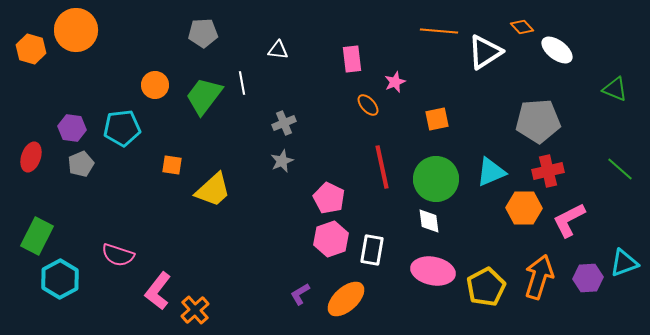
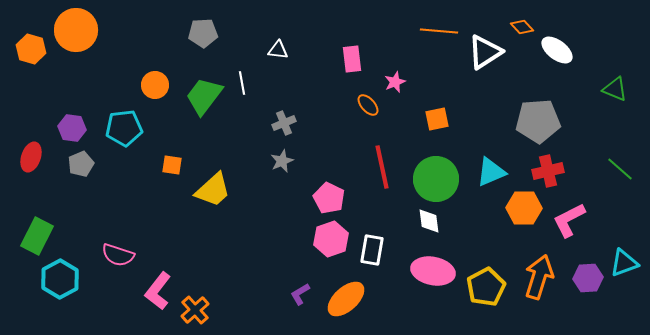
cyan pentagon at (122, 128): moved 2 px right
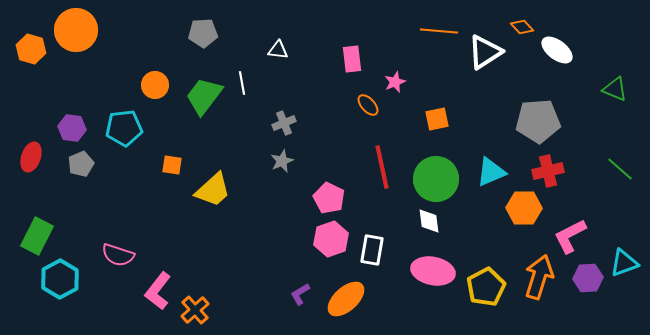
pink L-shape at (569, 220): moved 1 px right, 16 px down
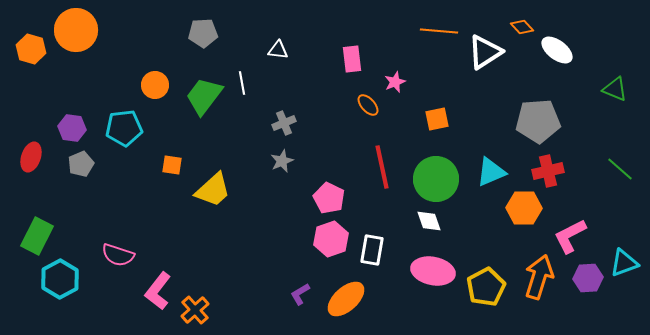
white diamond at (429, 221): rotated 12 degrees counterclockwise
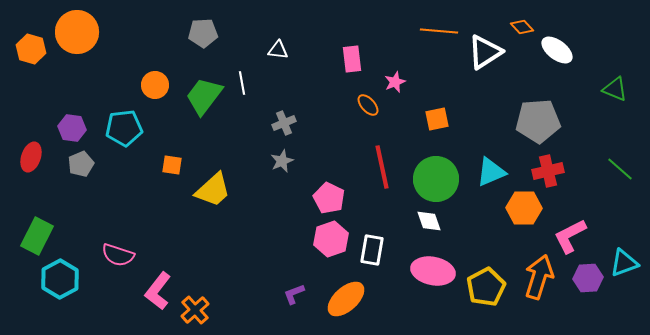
orange circle at (76, 30): moved 1 px right, 2 px down
purple L-shape at (300, 294): moved 6 px left; rotated 10 degrees clockwise
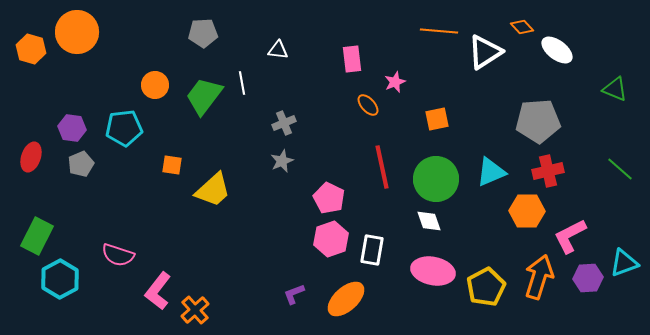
orange hexagon at (524, 208): moved 3 px right, 3 px down
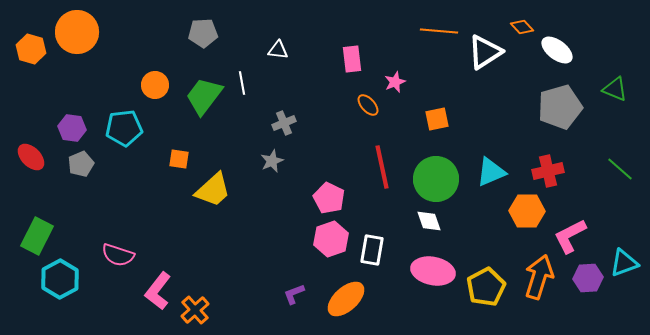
gray pentagon at (538, 121): moved 22 px right, 14 px up; rotated 12 degrees counterclockwise
red ellipse at (31, 157): rotated 64 degrees counterclockwise
gray star at (282, 161): moved 10 px left
orange square at (172, 165): moved 7 px right, 6 px up
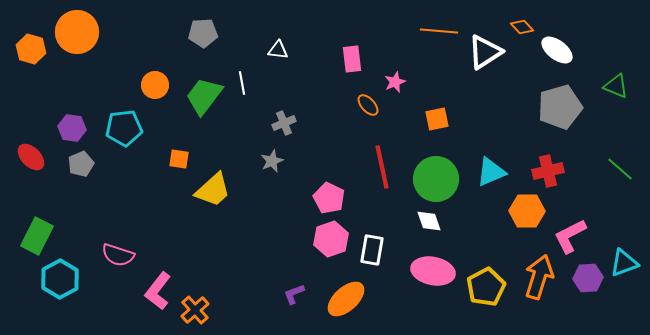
green triangle at (615, 89): moved 1 px right, 3 px up
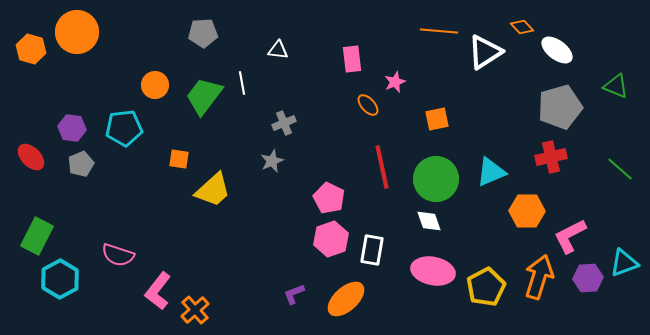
red cross at (548, 171): moved 3 px right, 14 px up
